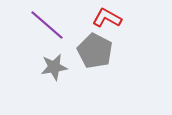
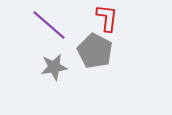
red L-shape: rotated 68 degrees clockwise
purple line: moved 2 px right
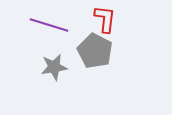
red L-shape: moved 2 px left, 1 px down
purple line: rotated 24 degrees counterclockwise
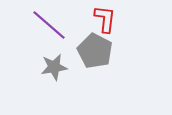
purple line: rotated 24 degrees clockwise
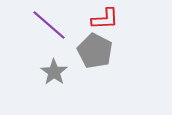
red L-shape: rotated 80 degrees clockwise
gray star: moved 5 px down; rotated 28 degrees counterclockwise
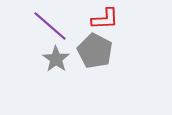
purple line: moved 1 px right, 1 px down
gray star: moved 2 px right, 13 px up
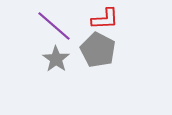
purple line: moved 4 px right
gray pentagon: moved 3 px right, 1 px up
